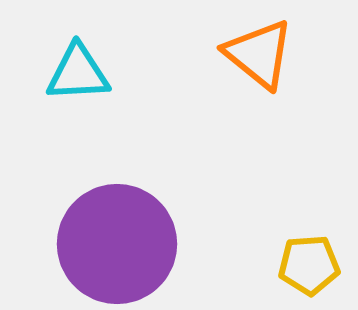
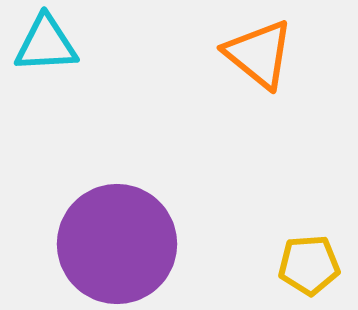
cyan triangle: moved 32 px left, 29 px up
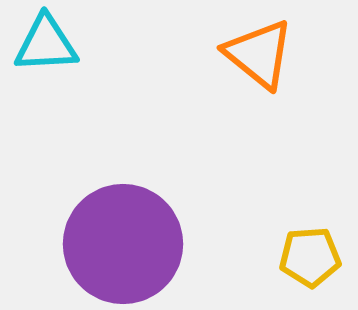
purple circle: moved 6 px right
yellow pentagon: moved 1 px right, 8 px up
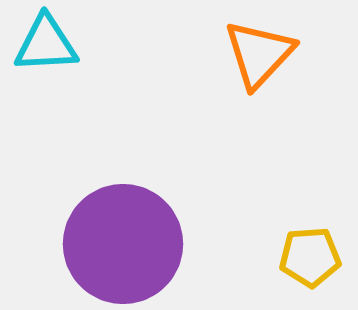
orange triangle: rotated 34 degrees clockwise
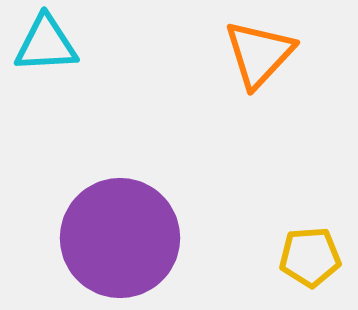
purple circle: moved 3 px left, 6 px up
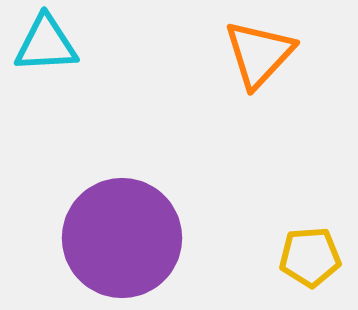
purple circle: moved 2 px right
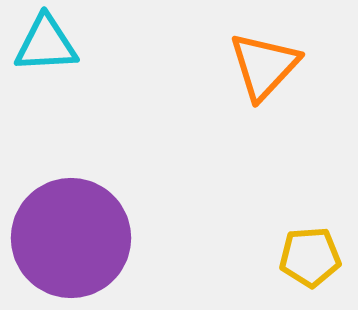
orange triangle: moved 5 px right, 12 px down
purple circle: moved 51 px left
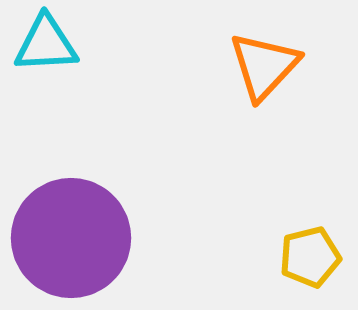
yellow pentagon: rotated 10 degrees counterclockwise
